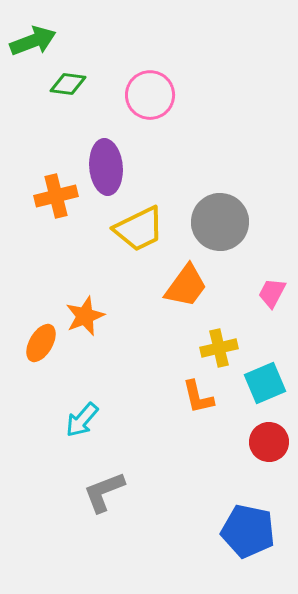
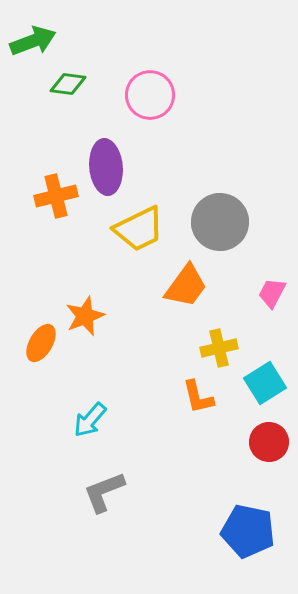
cyan square: rotated 9 degrees counterclockwise
cyan arrow: moved 8 px right
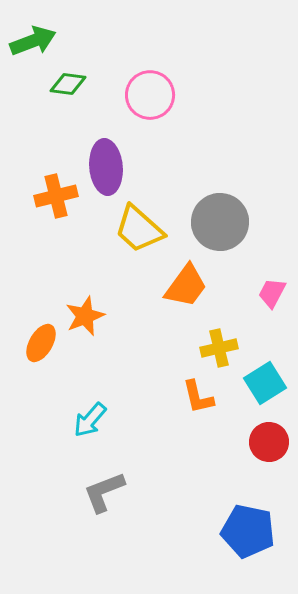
yellow trapezoid: rotated 68 degrees clockwise
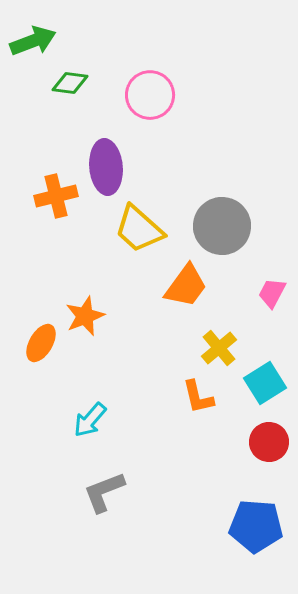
green diamond: moved 2 px right, 1 px up
gray circle: moved 2 px right, 4 px down
yellow cross: rotated 27 degrees counterclockwise
blue pentagon: moved 8 px right, 5 px up; rotated 8 degrees counterclockwise
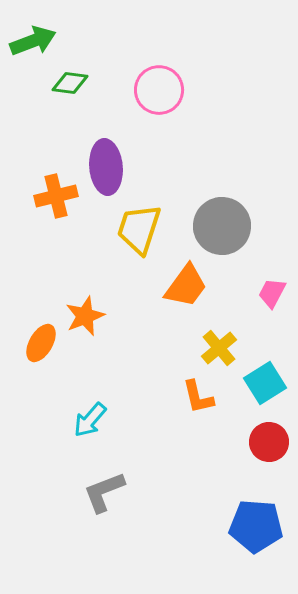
pink circle: moved 9 px right, 5 px up
yellow trapezoid: rotated 66 degrees clockwise
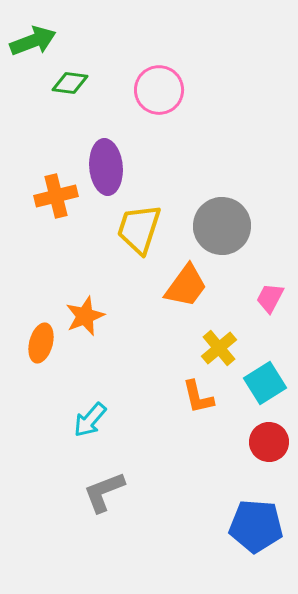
pink trapezoid: moved 2 px left, 5 px down
orange ellipse: rotated 15 degrees counterclockwise
